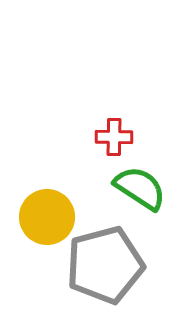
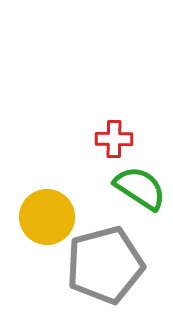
red cross: moved 2 px down
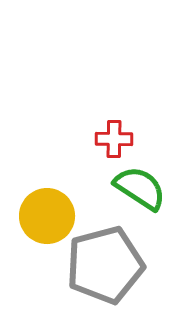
yellow circle: moved 1 px up
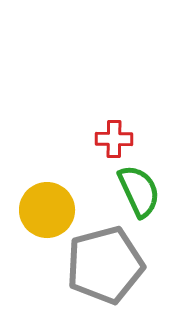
green semicircle: moved 1 px left, 3 px down; rotated 32 degrees clockwise
yellow circle: moved 6 px up
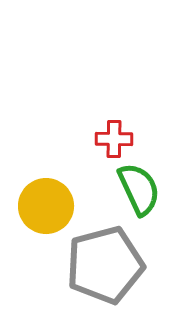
green semicircle: moved 2 px up
yellow circle: moved 1 px left, 4 px up
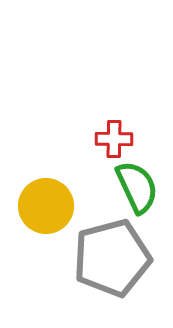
green semicircle: moved 2 px left, 2 px up
gray pentagon: moved 7 px right, 7 px up
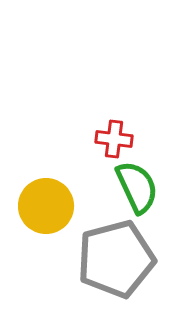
red cross: rotated 6 degrees clockwise
gray pentagon: moved 4 px right, 1 px down
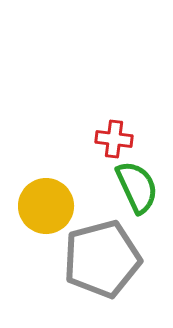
gray pentagon: moved 14 px left
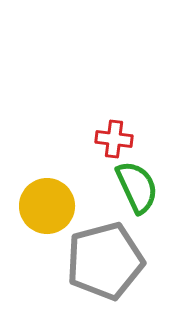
yellow circle: moved 1 px right
gray pentagon: moved 3 px right, 2 px down
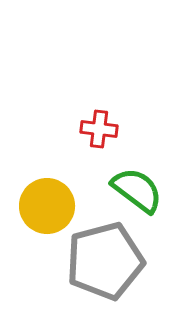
red cross: moved 15 px left, 10 px up
green semicircle: moved 3 px down; rotated 28 degrees counterclockwise
